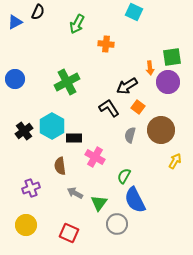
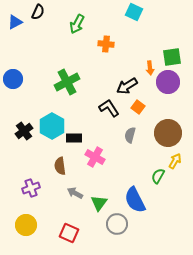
blue circle: moved 2 px left
brown circle: moved 7 px right, 3 px down
green semicircle: moved 34 px right
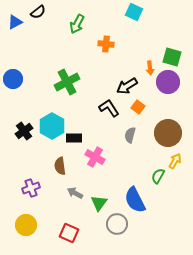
black semicircle: rotated 28 degrees clockwise
green square: rotated 24 degrees clockwise
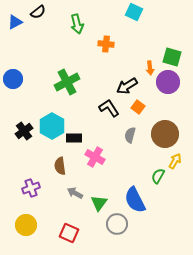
green arrow: rotated 42 degrees counterclockwise
brown circle: moved 3 px left, 1 px down
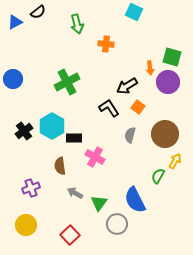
red square: moved 1 px right, 2 px down; rotated 24 degrees clockwise
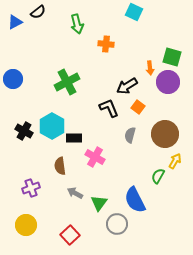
black L-shape: rotated 10 degrees clockwise
black cross: rotated 24 degrees counterclockwise
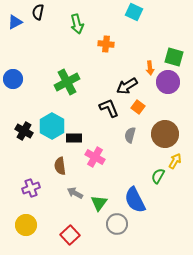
black semicircle: rotated 140 degrees clockwise
green square: moved 2 px right
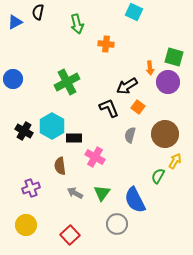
green triangle: moved 3 px right, 10 px up
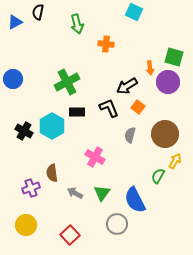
black rectangle: moved 3 px right, 26 px up
brown semicircle: moved 8 px left, 7 px down
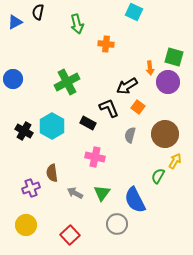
black rectangle: moved 11 px right, 11 px down; rotated 28 degrees clockwise
pink cross: rotated 18 degrees counterclockwise
